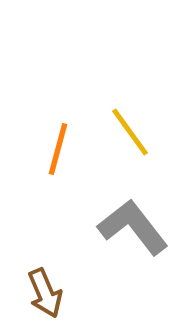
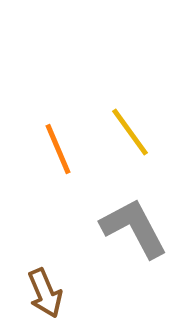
orange line: rotated 38 degrees counterclockwise
gray L-shape: moved 1 px right, 1 px down; rotated 10 degrees clockwise
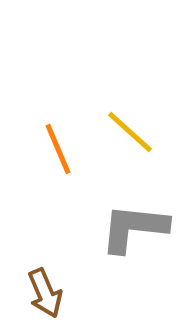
yellow line: rotated 12 degrees counterclockwise
gray L-shape: rotated 56 degrees counterclockwise
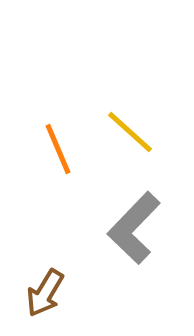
gray L-shape: rotated 52 degrees counterclockwise
brown arrow: rotated 54 degrees clockwise
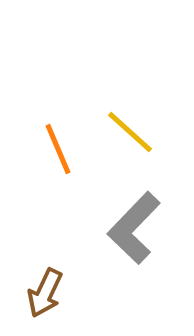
brown arrow: rotated 6 degrees counterclockwise
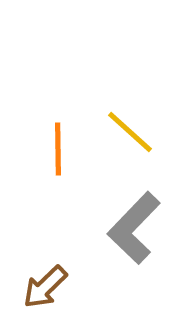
orange line: rotated 22 degrees clockwise
brown arrow: moved 6 px up; rotated 21 degrees clockwise
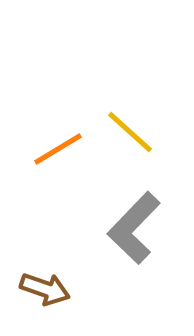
orange line: rotated 60 degrees clockwise
brown arrow: moved 2 px down; rotated 117 degrees counterclockwise
